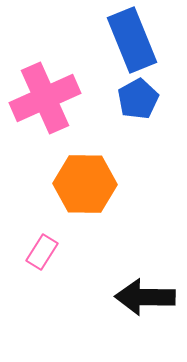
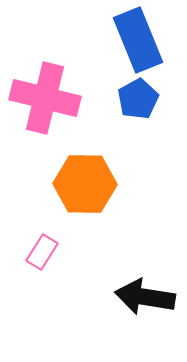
blue rectangle: moved 6 px right
pink cross: rotated 38 degrees clockwise
black arrow: rotated 8 degrees clockwise
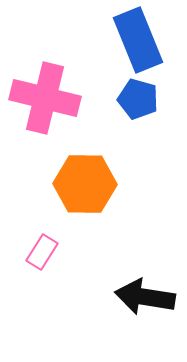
blue pentagon: rotated 27 degrees counterclockwise
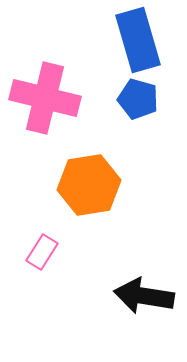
blue rectangle: rotated 6 degrees clockwise
orange hexagon: moved 4 px right, 1 px down; rotated 10 degrees counterclockwise
black arrow: moved 1 px left, 1 px up
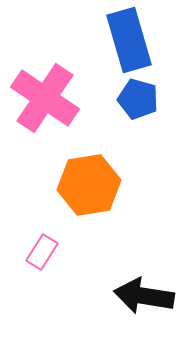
blue rectangle: moved 9 px left
pink cross: rotated 20 degrees clockwise
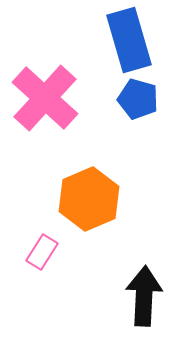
pink cross: rotated 8 degrees clockwise
orange hexagon: moved 14 px down; rotated 14 degrees counterclockwise
black arrow: rotated 84 degrees clockwise
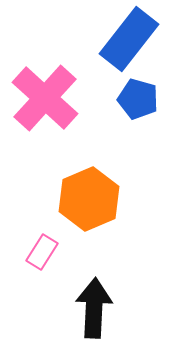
blue rectangle: moved 1 px up; rotated 54 degrees clockwise
black arrow: moved 50 px left, 12 px down
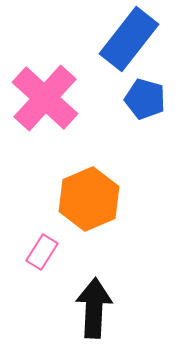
blue pentagon: moved 7 px right
